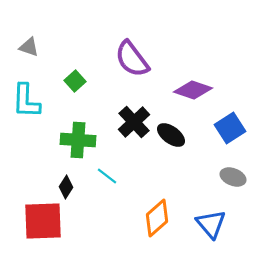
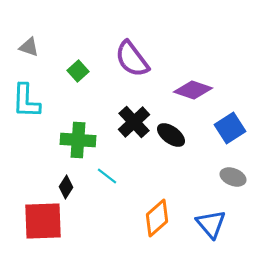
green square: moved 3 px right, 10 px up
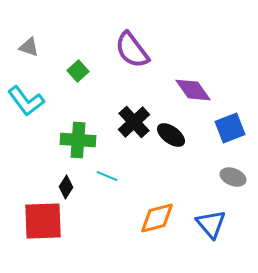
purple semicircle: moved 9 px up
purple diamond: rotated 36 degrees clockwise
cyan L-shape: rotated 39 degrees counterclockwise
blue square: rotated 12 degrees clockwise
cyan line: rotated 15 degrees counterclockwise
orange diamond: rotated 27 degrees clockwise
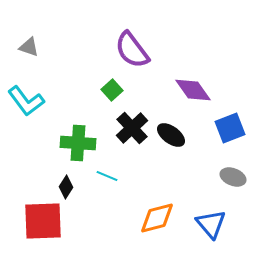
green square: moved 34 px right, 19 px down
black cross: moved 2 px left, 6 px down
green cross: moved 3 px down
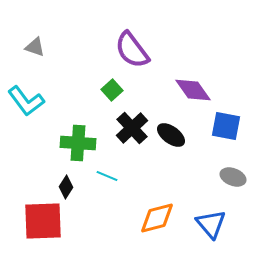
gray triangle: moved 6 px right
blue square: moved 4 px left, 2 px up; rotated 32 degrees clockwise
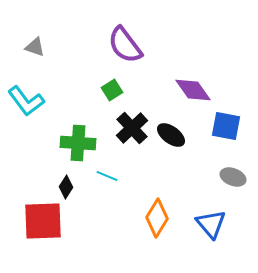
purple semicircle: moved 7 px left, 5 px up
green square: rotated 10 degrees clockwise
orange diamond: rotated 45 degrees counterclockwise
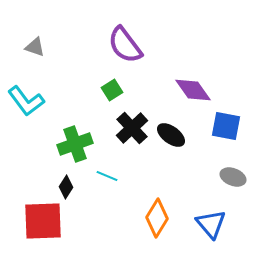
green cross: moved 3 px left, 1 px down; rotated 24 degrees counterclockwise
